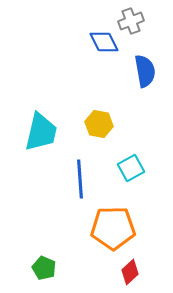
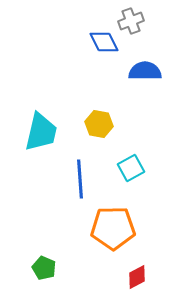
blue semicircle: rotated 80 degrees counterclockwise
red diamond: moved 7 px right, 5 px down; rotated 15 degrees clockwise
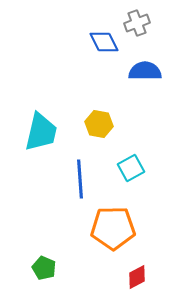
gray cross: moved 6 px right, 2 px down
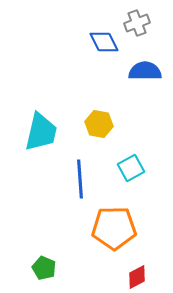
orange pentagon: moved 1 px right
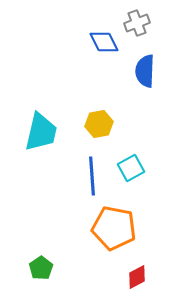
blue semicircle: rotated 88 degrees counterclockwise
yellow hexagon: rotated 20 degrees counterclockwise
blue line: moved 12 px right, 3 px up
orange pentagon: rotated 12 degrees clockwise
green pentagon: moved 3 px left; rotated 15 degrees clockwise
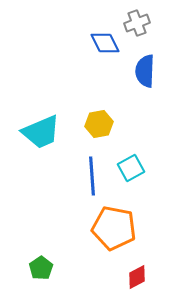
blue diamond: moved 1 px right, 1 px down
cyan trapezoid: rotated 54 degrees clockwise
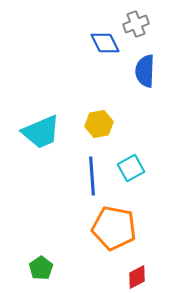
gray cross: moved 1 px left, 1 px down
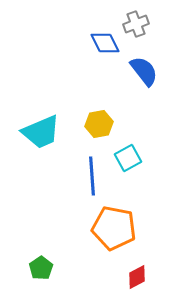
blue semicircle: moved 1 px left; rotated 140 degrees clockwise
cyan square: moved 3 px left, 10 px up
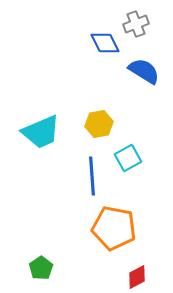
blue semicircle: rotated 20 degrees counterclockwise
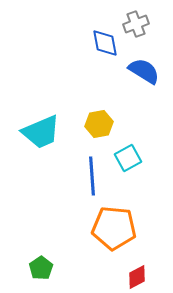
blue diamond: rotated 16 degrees clockwise
orange pentagon: rotated 6 degrees counterclockwise
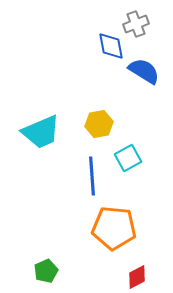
blue diamond: moved 6 px right, 3 px down
green pentagon: moved 5 px right, 3 px down; rotated 10 degrees clockwise
